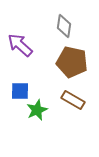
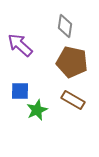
gray diamond: moved 1 px right
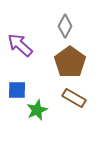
gray diamond: rotated 20 degrees clockwise
brown pentagon: moved 2 px left; rotated 24 degrees clockwise
blue square: moved 3 px left, 1 px up
brown rectangle: moved 1 px right, 2 px up
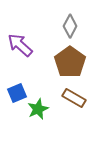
gray diamond: moved 5 px right
blue square: moved 3 px down; rotated 24 degrees counterclockwise
green star: moved 1 px right, 1 px up
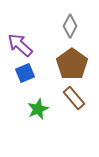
brown pentagon: moved 2 px right, 2 px down
blue square: moved 8 px right, 20 px up
brown rectangle: rotated 20 degrees clockwise
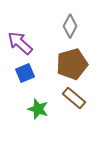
purple arrow: moved 2 px up
brown pentagon: rotated 20 degrees clockwise
brown rectangle: rotated 10 degrees counterclockwise
green star: rotated 30 degrees counterclockwise
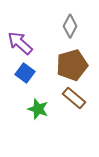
brown pentagon: moved 1 px down
blue square: rotated 30 degrees counterclockwise
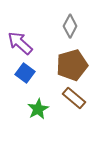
green star: rotated 25 degrees clockwise
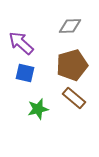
gray diamond: rotated 60 degrees clockwise
purple arrow: moved 1 px right
blue square: rotated 24 degrees counterclockwise
green star: rotated 15 degrees clockwise
